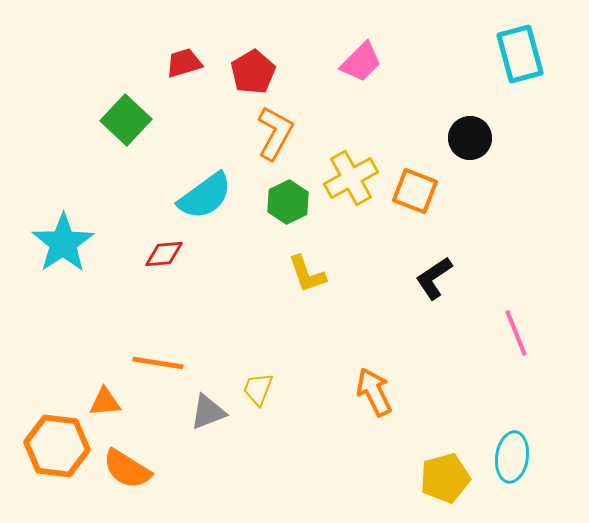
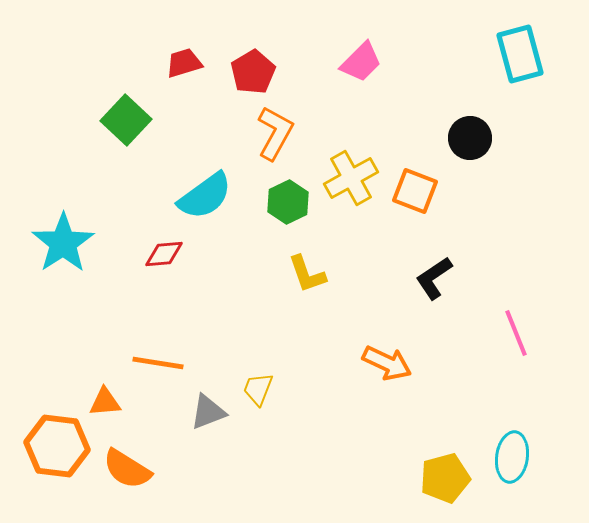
orange arrow: moved 13 px right, 29 px up; rotated 141 degrees clockwise
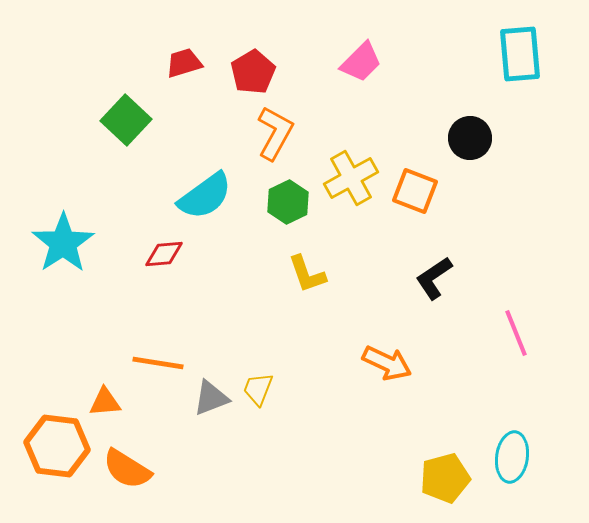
cyan rectangle: rotated 10 degrees clockwise
gray triangle: moved 3 px right, 14 px up
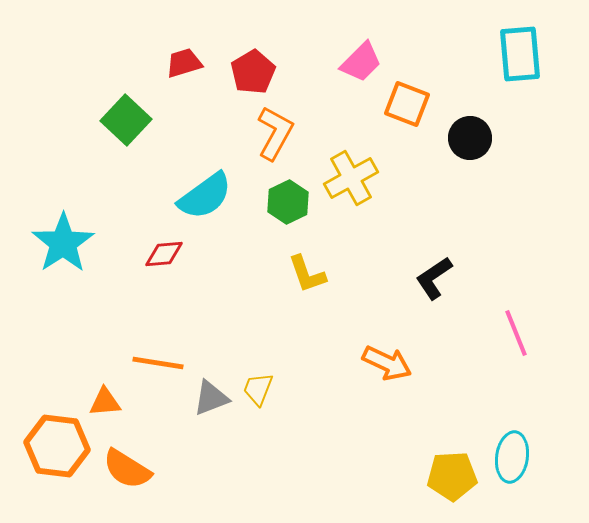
orange square: moved 8 px left, 87 px up
yellow pentagon: moved 7 px right, 2 px up; rotated 12 degrees clockwise
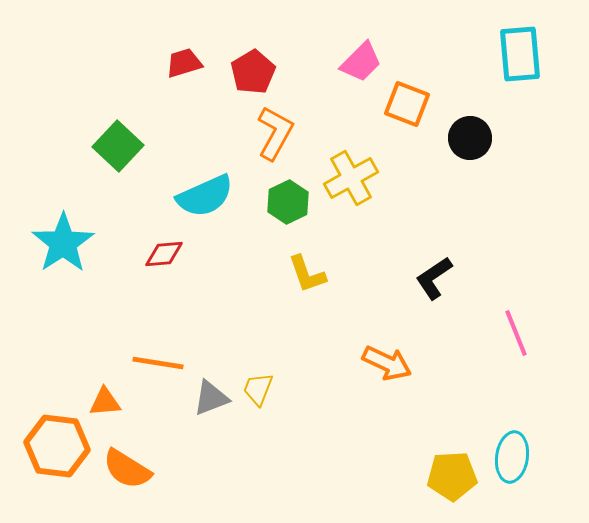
green square: moved 8 px left, 26 px down
cyan semicircle: rotated 12 degrees clockwise
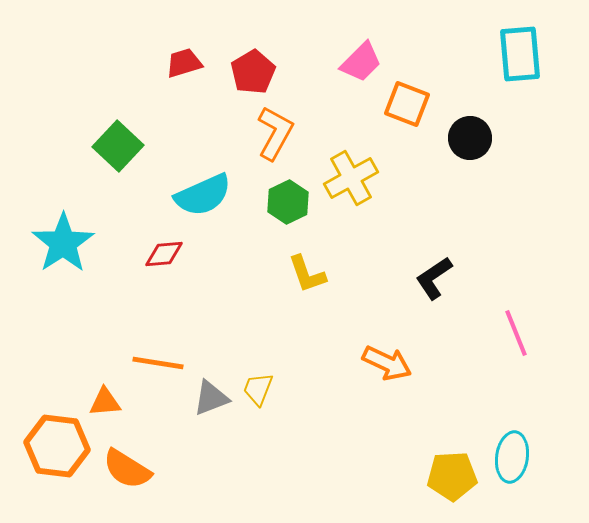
cyan semicircle: moved 2 px left, 1 px up
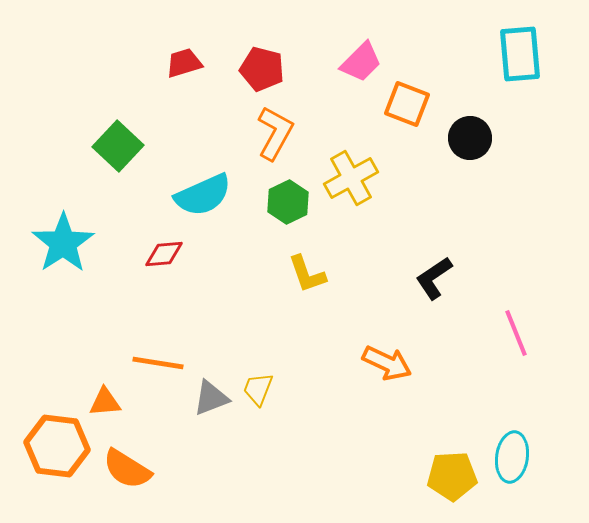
red pentagon: moved 9 px right, 3 px up; rotated 27 degrees counterclockwise
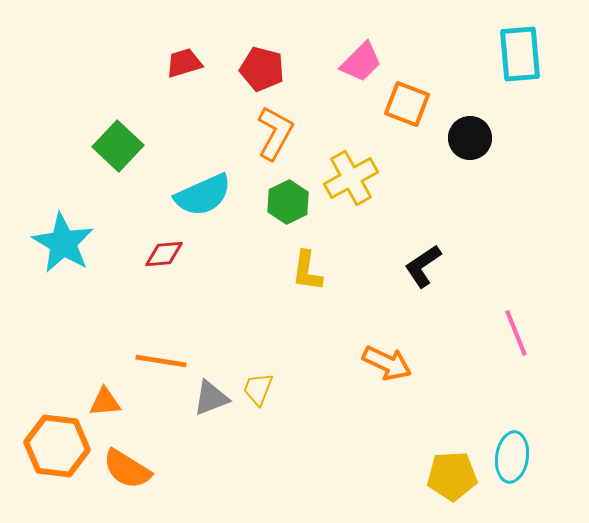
cyan star: rotated 8 degrees counterclockwise
yellow L-shape: moved 3 px up; rotated 27 degrees clockwise
black L-shape: moved 11 px left, 12 px up
orange line: moved 3 px right, 2 px up
